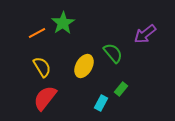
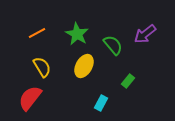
green star: moved 14 px right, 11 px down; rotated 10 degrees counterclockwise
green semicircle: moved 8 px up
green rectangle: moved 7 px right, 8 px up
red semicircle: moved 15 px left
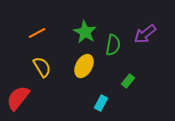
green star: moved 8 px right, 2 px up
green semicircle: rotated 50 degrees clockwise
red semicircle: moved 12 px left
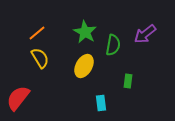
orange line: rotated 12 degrees counterclockwise
yellow semicircle: moved 2 px left, 9 px up
green rectangle: rotated 32 degrees counterclockwise
cyan rectangle: rotated 35 degrees counterclockwise
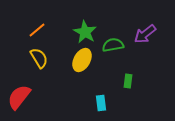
orange line: moved 3 px up
green semicircle: rotated 110 degrees counterclockwise
yellow semicircle: moved 1 px left
yellow ellipse: moved 2 px left, 6 px up
red semicircle: moved 1 px right, 1 px up
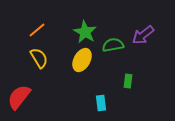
purple arrow: moved 2 px left, 1 px down
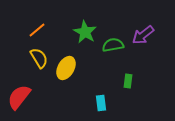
yellow ellipse: moved 16 px left, 8 px down
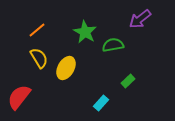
purple arrow: moved 3 px left, 16 px up
green rectangle: rotated 40 degrees clockwise
cyan rectangle: rotated 49 degrees clockwise
